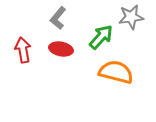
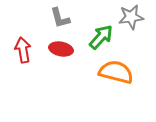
gray L-shape: moved 2 px right; rotated 55 degrees counterclockwise
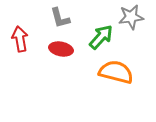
red arrow: moved 3 px left, 11 px up
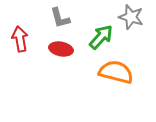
gray star: rotated 25 degrees clockwise
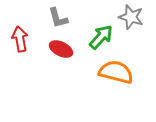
gray L-shape: moved 2 px left
red ellipse: rotated 15 degrees clockwise
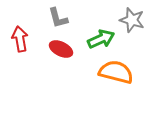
gray star: moved 1 px right, 3 px down
green arrow: moved 2 px down; rotated 24 degrees clockwise
